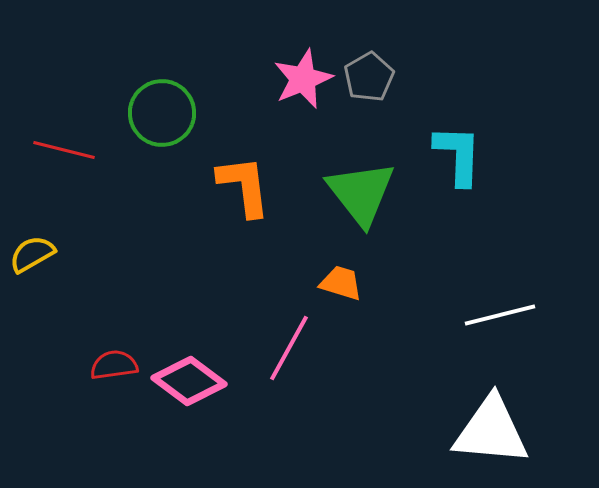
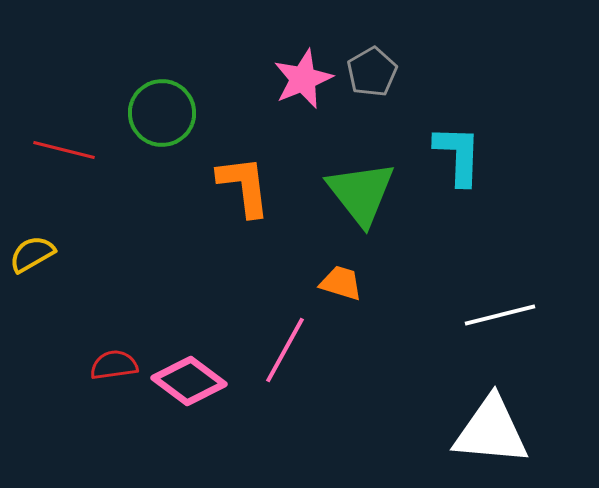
gray pentagon: moved 3 px right, 5 px up
pink line: moved 4 px left, 2 px down
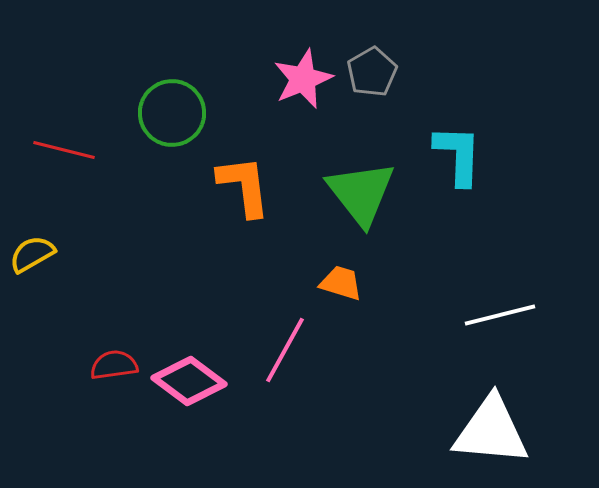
green circle: moved 10 px right
